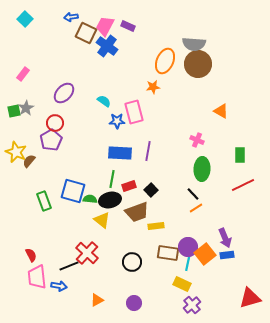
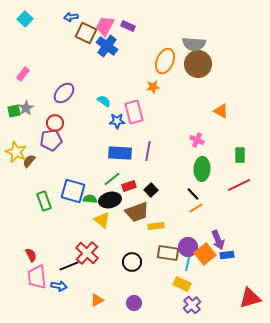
purple pentagon at (51, 140): rotated 20 degrees clockwise
green line at (112, 179): rotated 42 degrees clockwise
red line at (243, 185): moved 4 px left
purple arrow at (225, 238): moved 7 px left, 2 px down
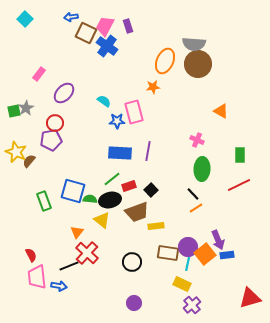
purple rectangle at (128, 26): rotated 48 degrees clockwise
pink rectangle at (23, 74): moved 16 px right
orange triangle at (97, 300): moved 20 px left, 68 px up; rotated 24 degrees counterclockwise
